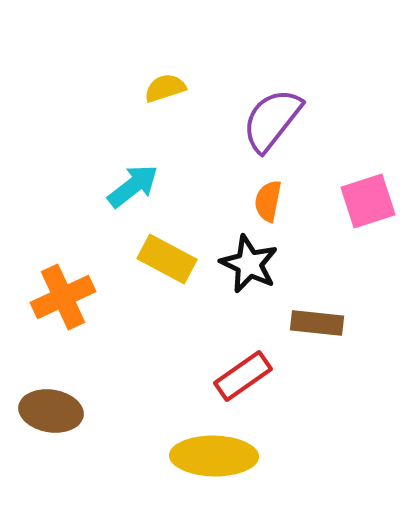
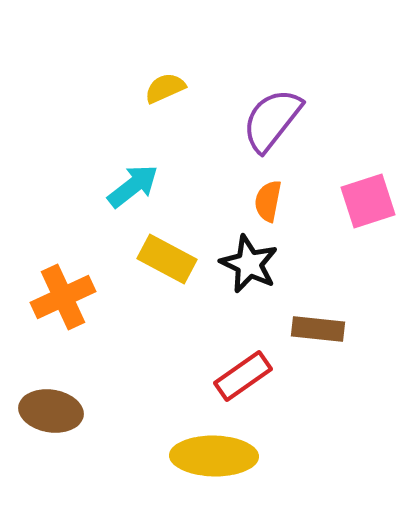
yellow semicircle: rotated 6 degrees counterclockwise
brown rectangle: moved 1 px right, 6 px down
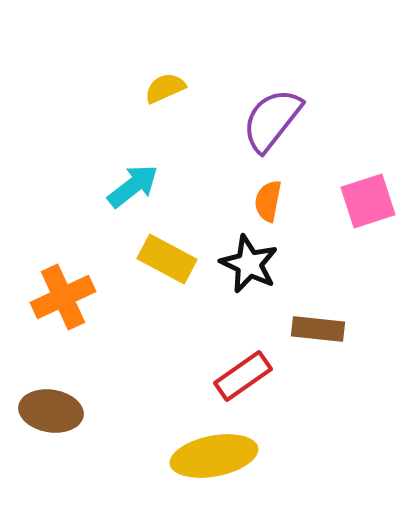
yellow ellipse: rotated 12 degrees counterclockwise
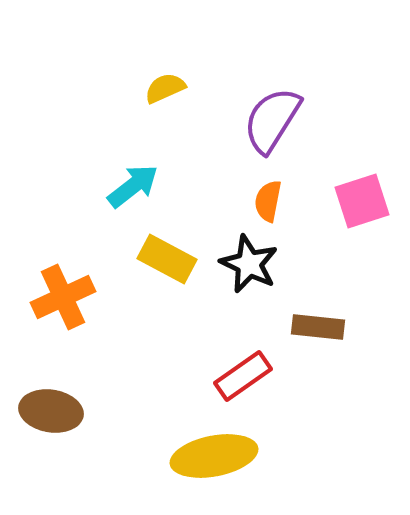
purple semicircle: rotated 6 degrees counterclockwise
pink square: moved 6 px left
brown rectangle: moved 2 px up
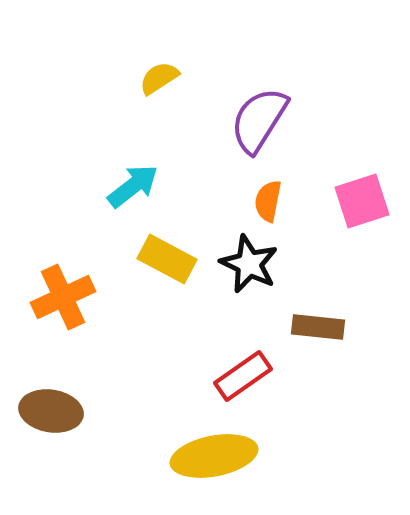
yellow semicircle: moved 6 px left, 10 px up; rotated 9 degrees counterclockwise
purple semicircle: moved 13 px left
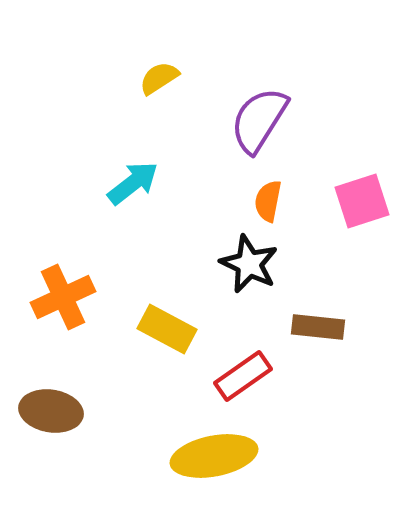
cyan arrow: moved 3 px up
yellow rectangle: moved 70 px down
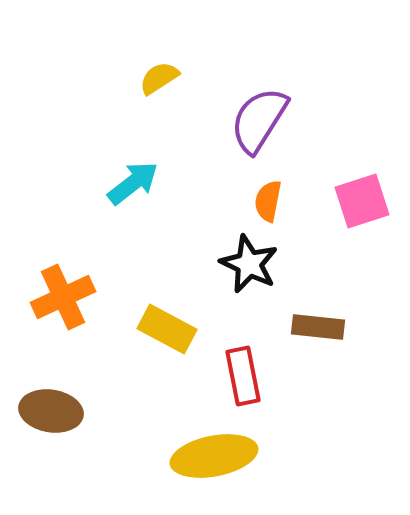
red rectangle: rotated 66 degrees counterclockwise
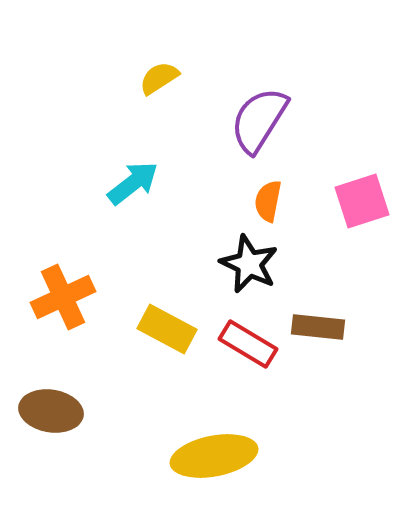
red rectangle: moved 5 px right, 32 px up; rotated 48 degrees counterclockwise
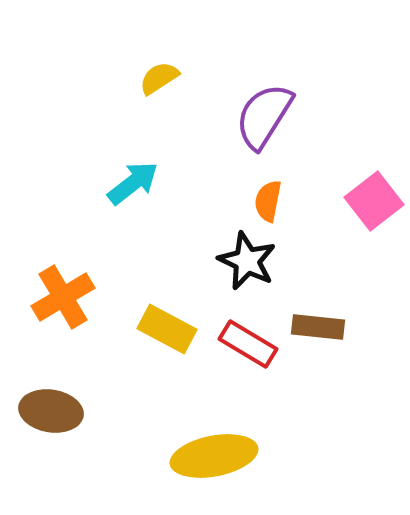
purple semicircle: moved 5 px right, 4 px up
pink square: moved 12 px right; rotated 20 degrees counterclockwise
black star: moved 2 px left, 3 px up
orange cross: rotated 6 degrees counterclockwise
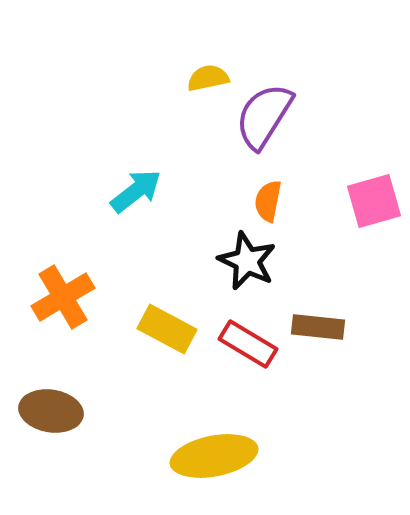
yellow semicircle: moved 49 px right; rotated 21 degrees clockwise
cyan arrow: moved 3 px right, 8 px down
pink square: rotated 22 degrees clockwise
